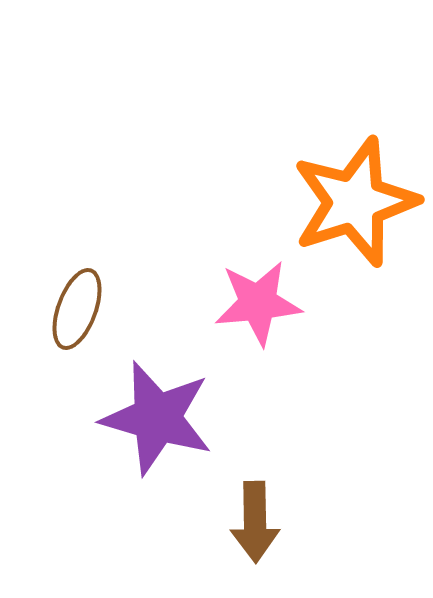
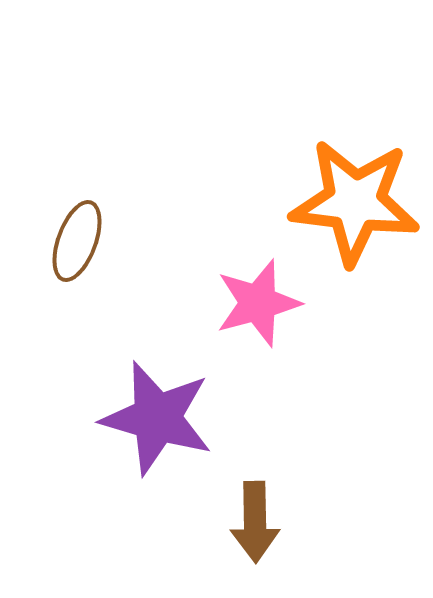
orange star: rotated 25 degrees clockwise
pink star: rotated 10 degrees counterclockwise
brown ellipse: moved 68 px up
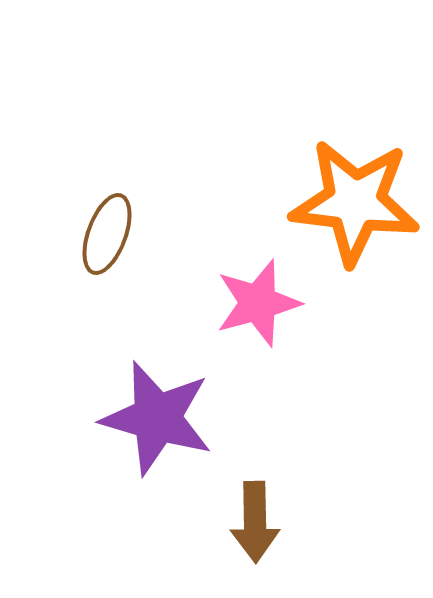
brown ellipse: moved 30 px right, 7 px up
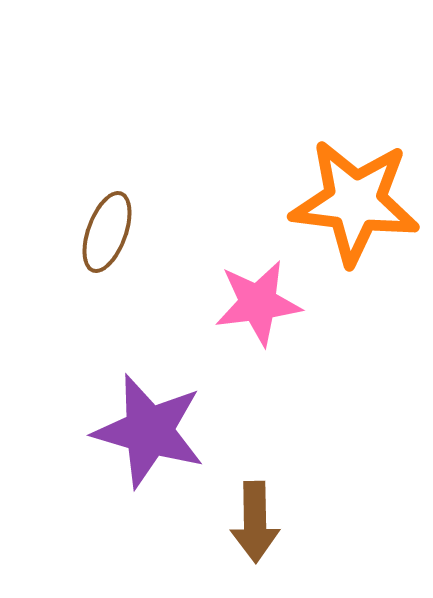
brown ellipse: moved 2 px up
pink star: rotated 8 degrees clockwise
purple star: moved 8 px left, 13 px down
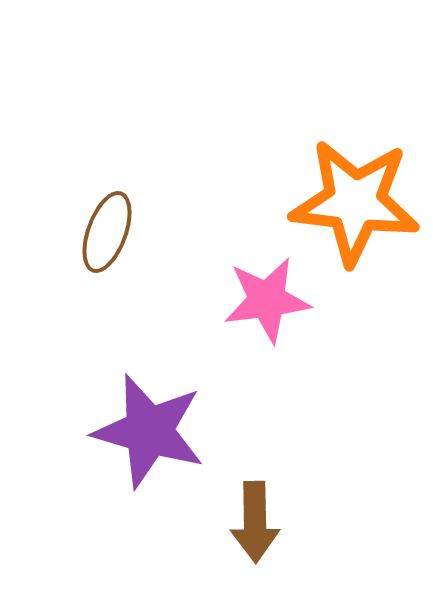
pink star: moved 9 px right, 3 px up
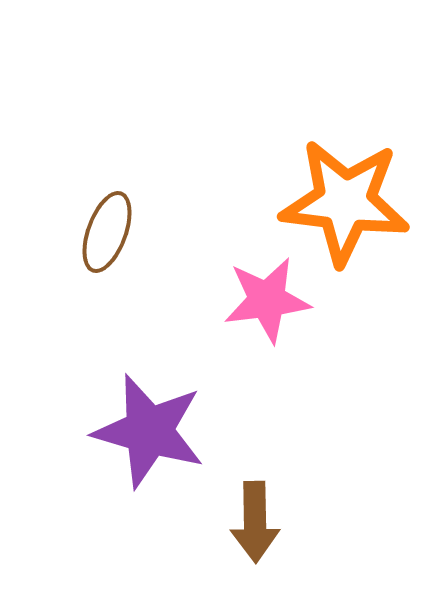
orange star: moved 10 px left
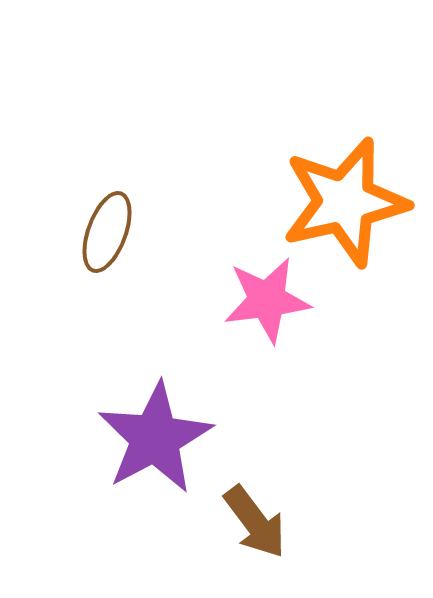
orange star: rotated 20 degrees counterclockwise
purple star: moved 6 px right, 7 px down; rotated 28 degrees clockwise
brown arrow: rotated 36 degrees counterclockwise
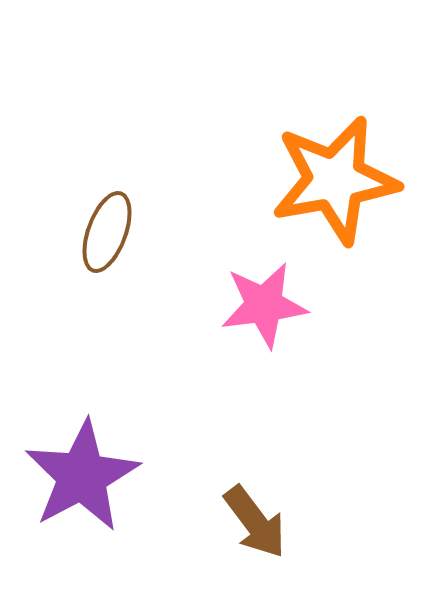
orange star: moved 10 px left, 22 px up; rotated 3 degrees clockwise
pink star: moved 3 px left, 5 px down
purple star: moved 73 px left, 38 px down
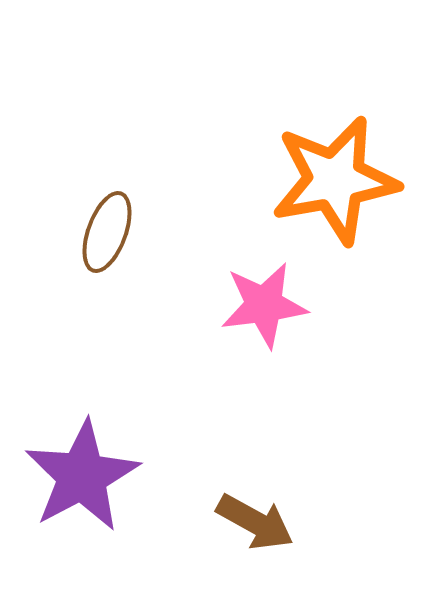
brown arrow: rotated 24 degrees counterclockwise
